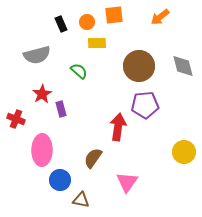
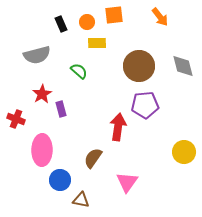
orange arrow: rotated 90 degrees counterclockwise
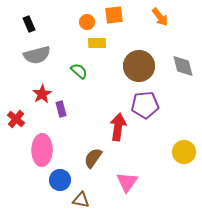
black rectangle: moved 32 px left
red cross: rotated 18 degrees clockwise
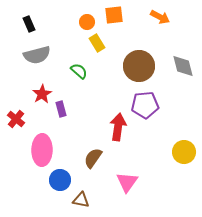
orange arrow: rotated 24 degrees counterclockwise
yellow rectangle: rotated 60 degrees clockwise
